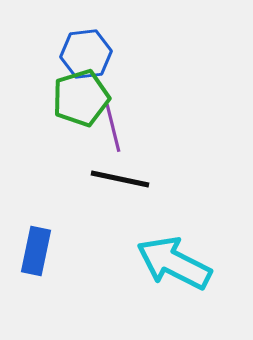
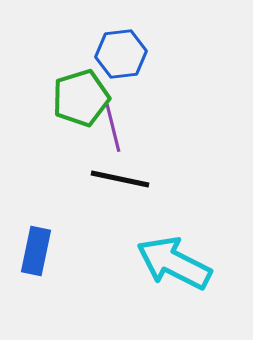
blue hexagon: moved 35 px right
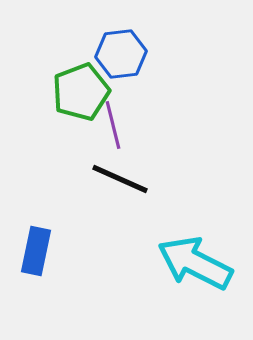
green pentagon: moved 6 px up; rotated 4 degrees counterclockwise
purple line: moved 3 px up
black line: rotated 12 degrees clockwise
cyan arrow: moved 21 px right
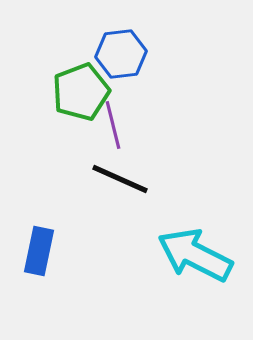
blue rectangle: moved 3 px right
cyan arrow: moved 8 px up
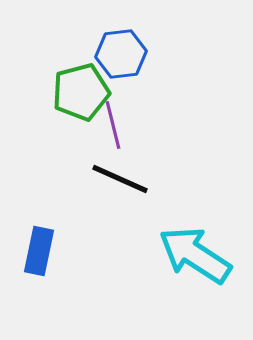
green pentagon: rotated 6 degrees clockwise
cyan arrow: rotated 6 degrees clockwise
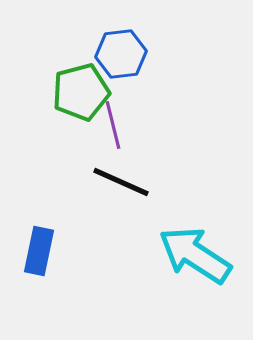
black line: moved 1 px right, 3 px down
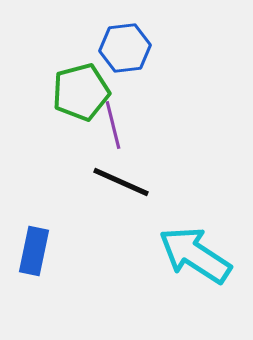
blue hexagon: moved 4 px right, 6 px up
blue rectangle: moved 5 px left
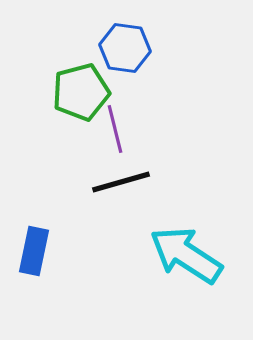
blue hexagon: rotated 15 degrees clockwise
purple line: moved 2 px right, 4 px down
black line: rotated 40 degrees counterclockwise
cyan arrow: moved 9 px left
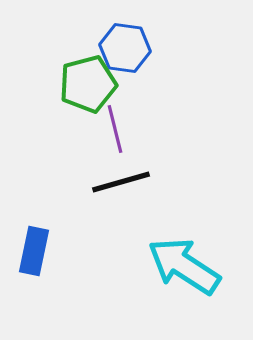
green pentagon: moved 7 px right, 8 px up
cyan arrow: moved 2 px left, 11 px down
